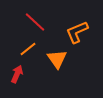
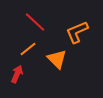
orange triangle: rotated 10 degrees counterclockwise
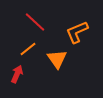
orange triangle: rotated 10 degrees clockwise
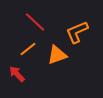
orange triangle: moved 4 px up; rotated 45 degrees clockwise
red arrow: rotated 66 degrees counterclockwise
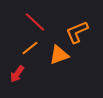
orange line: moved 2 px right, 1 px up
orange triangle: moved 2 px right
red arrow: rotated 102 degrees counterclockwise
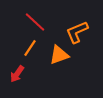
orange line: rotated 18 degrees counterclockwise
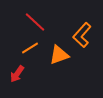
orange L-shape: moved 5 px right, 3 px down; rotated 25 degrees counterclockwise
orange line: rotated 24 degrees clockwise
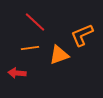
orange L-shape: rotated 25 degrees clockwise
orange line: rotated 24 degrees clockwise
red arrow: moved 1 px up; rotated 60 degrees clockwise
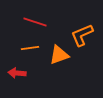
red line: rotated 25 degrees counterclockwise
